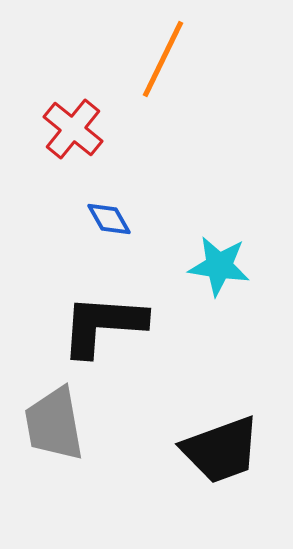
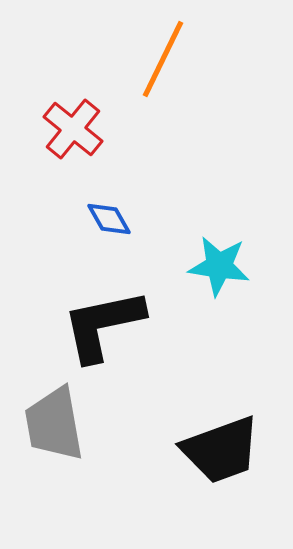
black L-shape: rotated 16 degrees counterclockwise
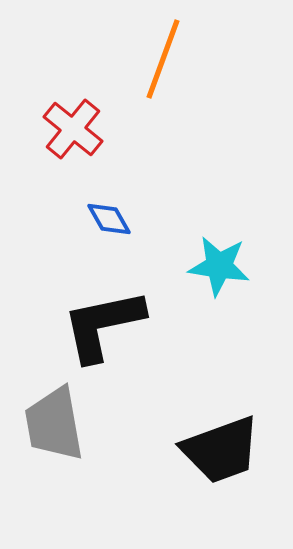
orange line: rotated 6 degrees counterclockwise
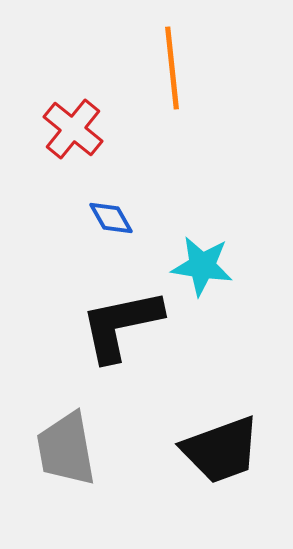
orange line: moved 9 px right, 9 px down; rotated 26 degrees counterclockwise
blue diamond: moved 2 px right, 1 px up
cyan star: moved 17 px left
black L-shape: moved 18 px right
gray trapezoid: moved 12 px right, 25 px down
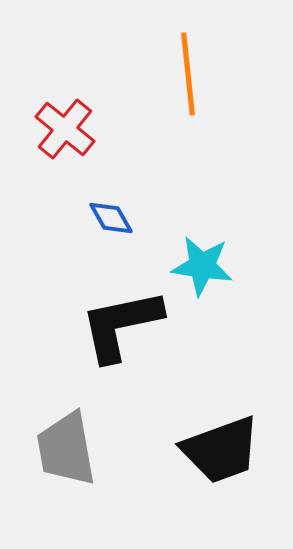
orange line: moved 16 px right, 6 px down
red cross: moved 8 px left
